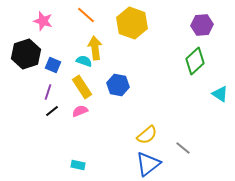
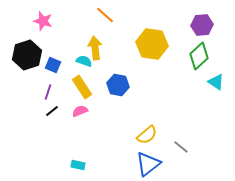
orange line: moved 19 px right
yellow hexagon: moved 20 px right, 21 px down; rotated 12 degrees counterclockwise
black hexagon: moved 1 px right, 1 px down
green diamond: moved 4 px right, 5 px up
cyan triangle: moved 4 px left, 12 px up
gray line: moved 2 px left, 1 px up
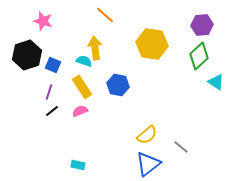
purple line: moved 1 px right
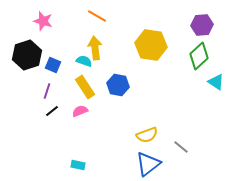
orange line: moved 8 px left, 1 px down; rotated 12 degrees counterclockwise
yellow hexagon: moved 1 px left, 1 px down
yellow rectangle: moved 3 px right
purple line: moved 2 px left, 1 px up
yellow semicircle: rotated 20 degrees clockwise
